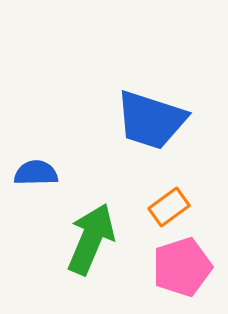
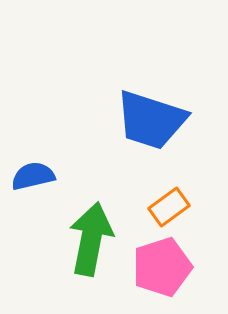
blue semicircle: moved 3 px left, 3 px down; rotated 12 degrees counterclockwise
green arrow: rotated 12 degrees counterclockwise
pink pentagon: moved 20 px left
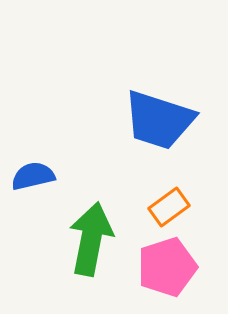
blue trapezoid: moved 8 px right
pink pentagon: moved 5 px right
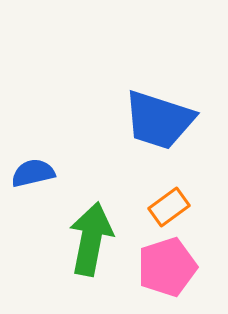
blue semicircle: moved 3 px up
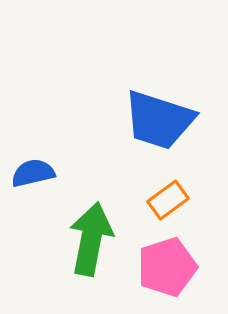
orange rectangle: moved 1 px left, 7 px up
